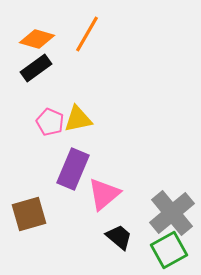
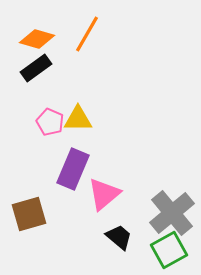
yellow triangle: rotated 12 degrees clockwise
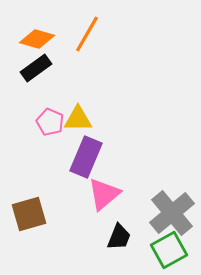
purple rectangle: moved 13 px right, 12 px up
black trapezoid: rotated 72 degrees clockwise
